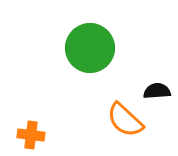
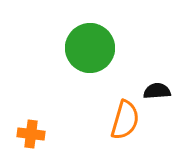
orange semicircle: rotated 117 degrees counterclockwise
orange cross: moved 1 px up
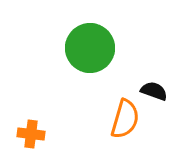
black semicircle: moved 3 px left; rotated 24 degrees clockwise
orange semicircle: moved 1 px up
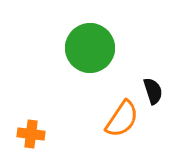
black semicircle: moved 1 px left; rotated 52 degrees clockwise
orange semicircle: moved 3 px left; rotated 18 degrees clockwise
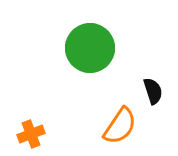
orange semicircle: moved 2 px left, 7 px down
orange cross: rotated 28 degrees counterclockwise
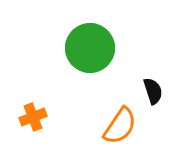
orange cross: moved 2 px right, 17 px up
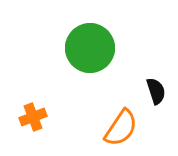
black semicircle: moved 3 px right
orange semicircle: moved 1 px right, 2 px down
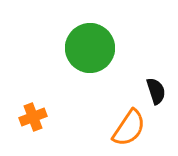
orange semicircle: moved 8 px right
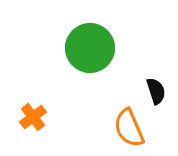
orange cross: rotated 16 degrees counterclockwise
orange semicircle: rotated 123 degrees clockwise
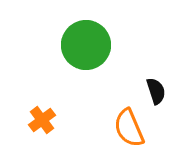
green circle: moved 4 px left, 3 px up
orange cross: moved 9 px right, 3 px down
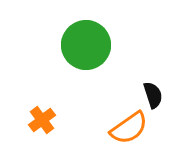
black semicircle: moved 3 px left, 4 px down
orange semicircle: rotated 102 degrees counterclockwise
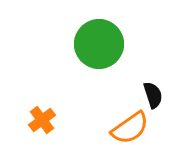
green circle: moved 13 px right, 1 px up
orange semicircle: moved 1 px right
